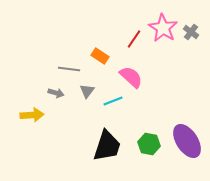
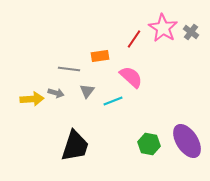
orange rectangle: rotated 42 degrees counterclockwise
yellow arrow: moved 16 px up
black trapezoid: moved 32 px left
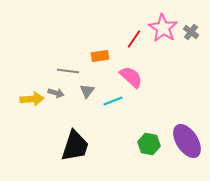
gray line: moved 1 px left, 2 px down
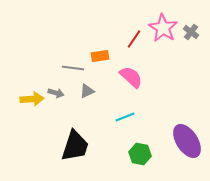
gray line: moved 5 px right, 3 px up
gray triangle: rotated 28 degrees clockwise
cyan line: moved 12 px right, 16 px down
green hexagon: moved 9 px left, 10 px down
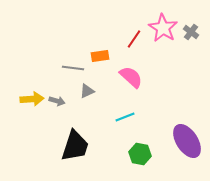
gray arrow: moved 1 px right, 8 px down
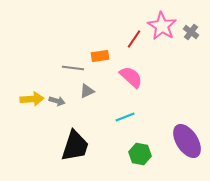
pink star: moved 1 px left, 2 px up
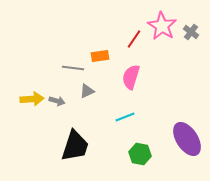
pink semicircle: rotated 115 degrees counterclockwise
purple ellipse: moved 2 px up
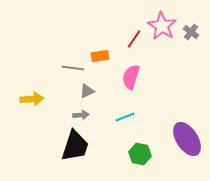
gray arrow: moved 24 px right, 14 px down; rotated 21 degrees counterclockwise
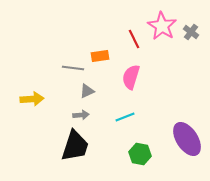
red line: rotated 60 degrees counterclockwise
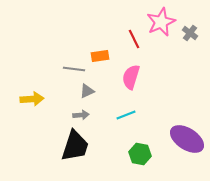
pink star: moved 1 px left, 4 px up; rotated 16 degrees clockwise
gray cross: moved 1 px left, 1 px down
gray line: moved 1 px right, 1 px down
cyan line: moved 1 px right, 2 px up
purple ellipse: rotated 24 degrees counterclockwise
